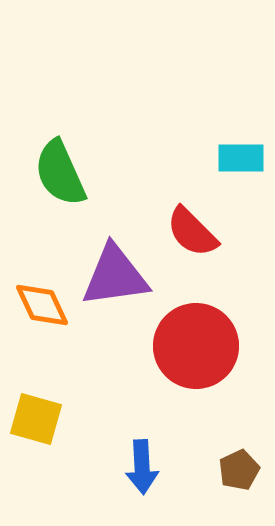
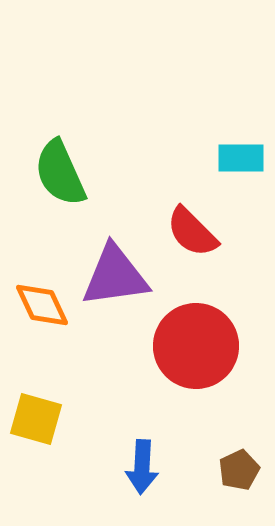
blue arrow: rotated 6 degrees clockwise
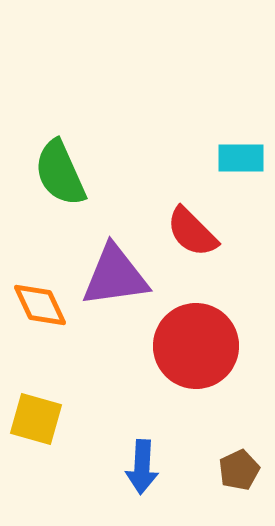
orange diamond: moved 2 px left
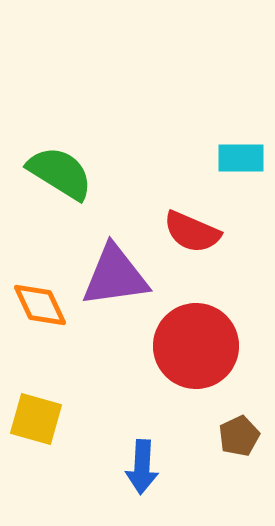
green semicircle: rotated 146 degrees clockwise
red semicircle: rotated 22 degrees counterclockwise
brown pentagon: moved 34 px up
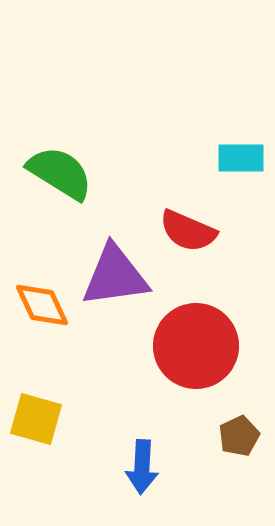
red semicircle: moved 4 px left, 1 px up
orange diamond: moved 2 px right
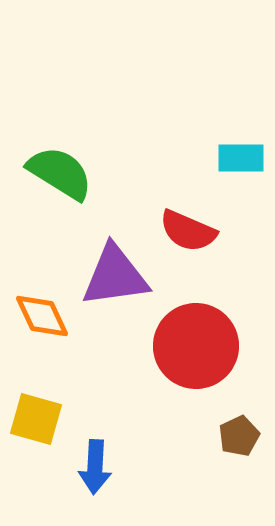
orange diamond: moved 11 px down
blue arrow: moved 47 px left
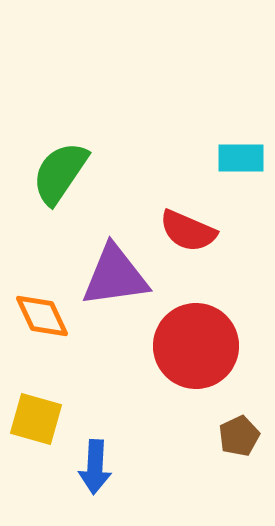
green semicircle: rotated 88 degrees counterclockwise
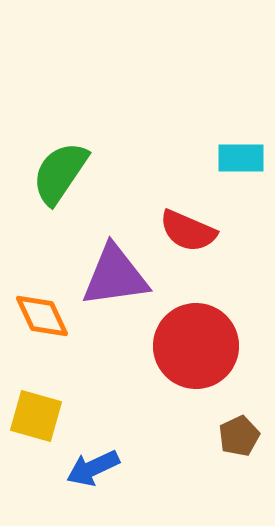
yellow square: moved 3 px up
blue arrow: moved 2 px left, 1 px down; rotated 62 degrees clockwise
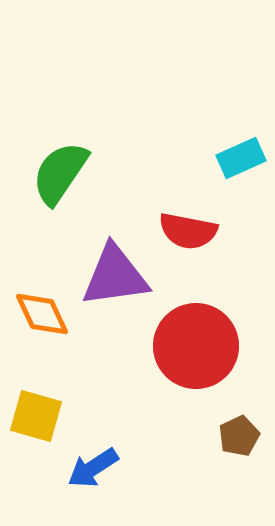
cyan rectangle: rotated 24 degrees counterclockwise
red semicircle: rotated 12 degrees counterclockwise
orange diamond: moved 2 px up
blue arrow: rotated 8 degrees counterclockwise
